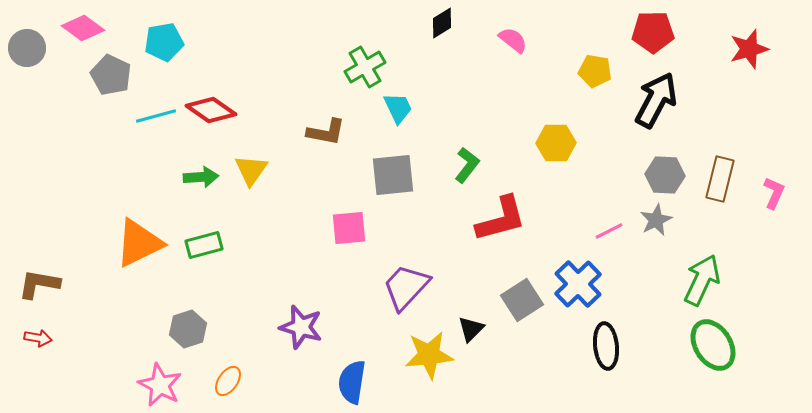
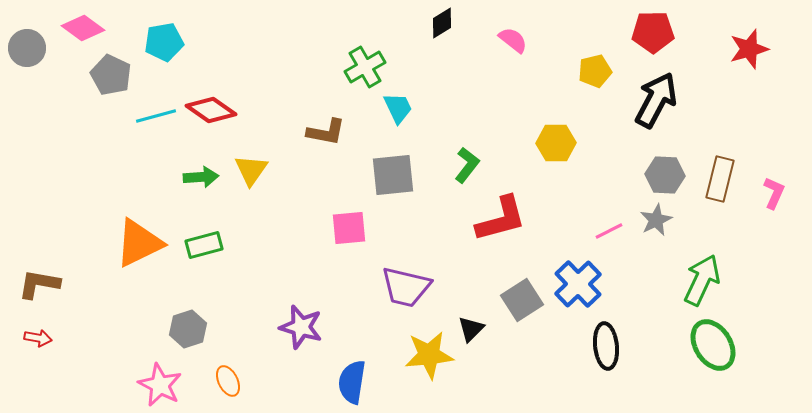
yellow pentagon at (595, 71): rotated 24 degrees counterclockwise
purple trapezoid at (406, 287): rotated 120 degrees counterclockwise
orange ellipse at (228, 381): rotated 60 degrees counterclockwise
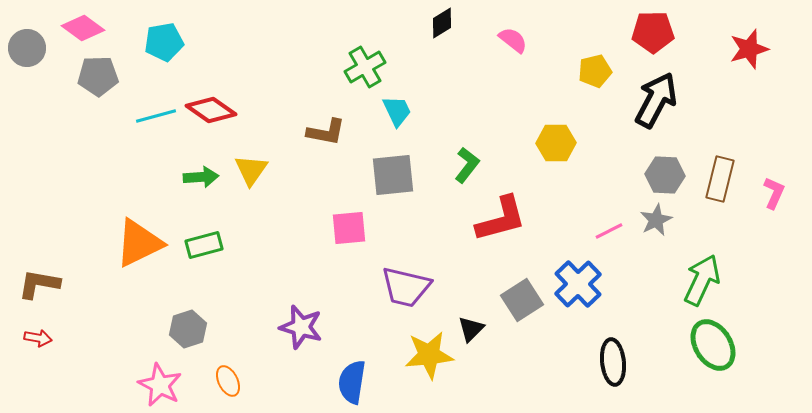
gray pentagon at (111, 75): moved 13 px left, 1 px down; rotated 27 degrees counterclockwise
cyan trapezoid at (398, 108): moved 1 px left, 3 px down
black ellipse at (606, 346): moved 7 px right, 16 px down
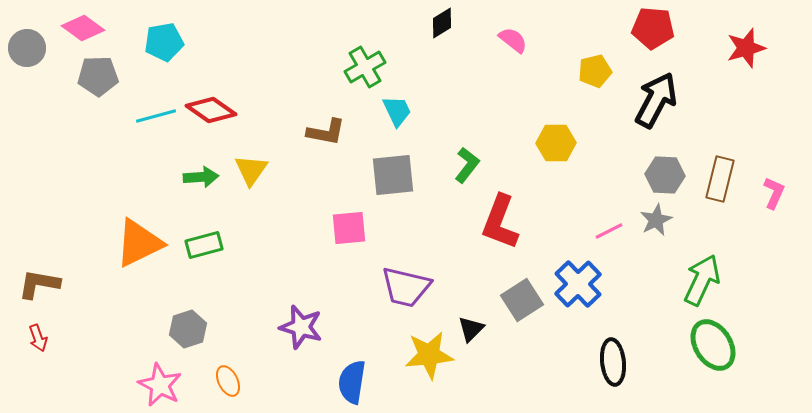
red pentagon at (653, 32): moved 4 px up; rotated 6 degrees clockwise
red star at (749, 49): moved 3 px left, 1 px up
red L-shape at (501, 219): moved 1 px left, 3 px down; rotated 126 degrees clockwise
red arrow at (38, 338): rotated 60 degrees clockwise
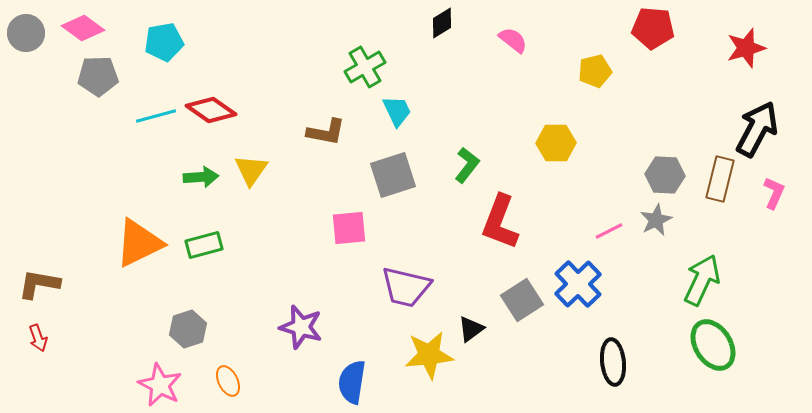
gray circle at (27, 48): moved 1 px left, 15 px up
black arrow at (656, 100): moved 101 px right, 29 px down
gray square at (393, 175): rotated 12 degrees counterclockwise
black triangle at (471, 329): rotated 8 degrees clockwise
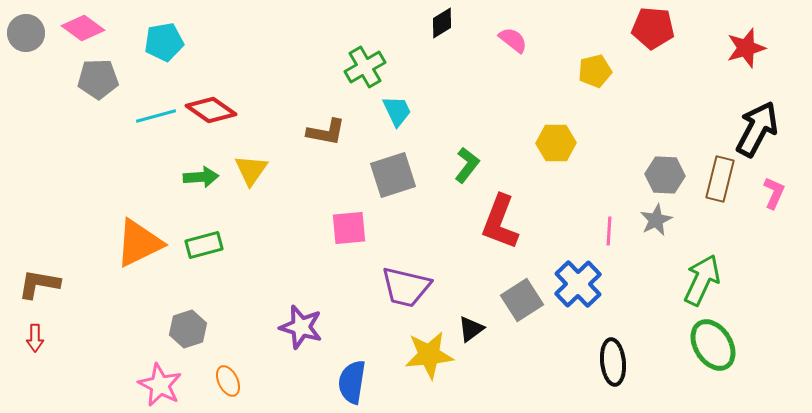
gray pentagon at (98, 76): moved 3 px down
pink line at (609, 231): rotated 60 degrees counterclockwise
red arrow at (38, 338): moved 3 px left; rotated 20 degrees clockwise
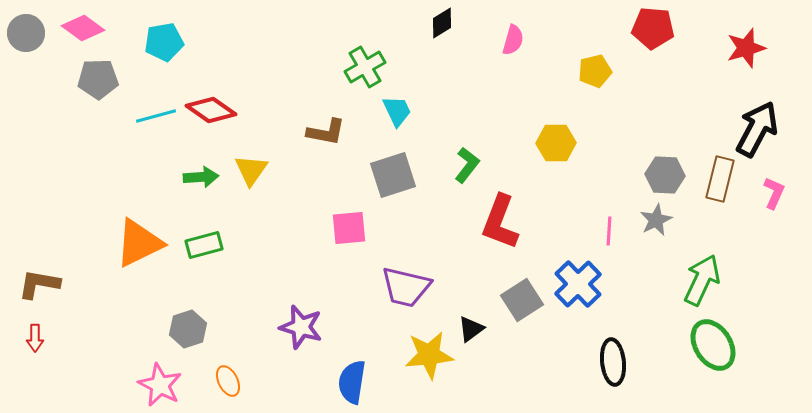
pink semicircle at (513, 40): rotated 68 degrees clockwise
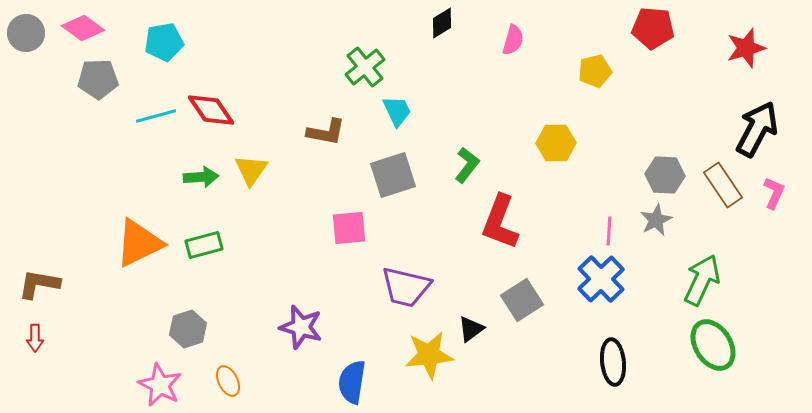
green cross at (365, 67): rotated 9 degrees counterclockwise
red diamond at (211, 110): rotated 21 degrees clockwise
brown rectangle at (720, 179): moved 3 px right, 6 px down; rotated 48 degrees counterclockwise
blue cross at (578, 284): moved 23 px right, 5 px up
